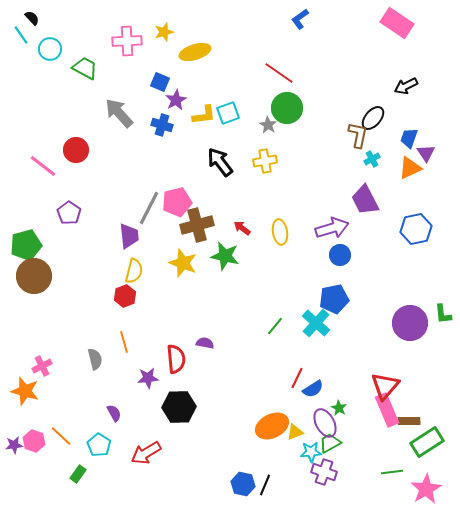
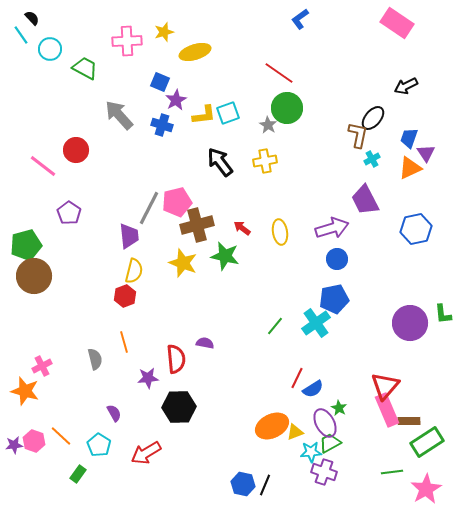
gray arrow at (119, 113): moved 2 px down
blue circle at (340, 255): moved 3 px left, 4 px down
cyan cross at (316, 323): rotated 12 degrees clockwise
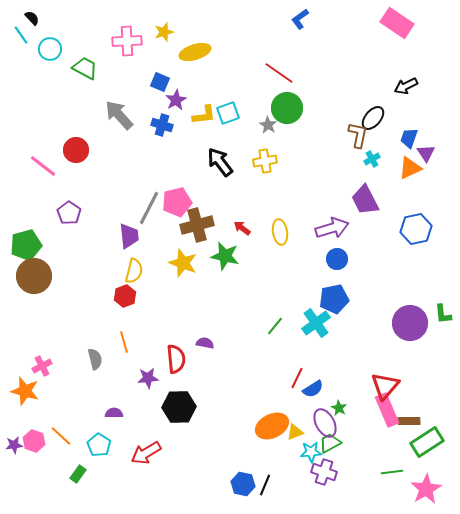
purple semicircle at (114, 413): rotated 60 degrees counterclockwise
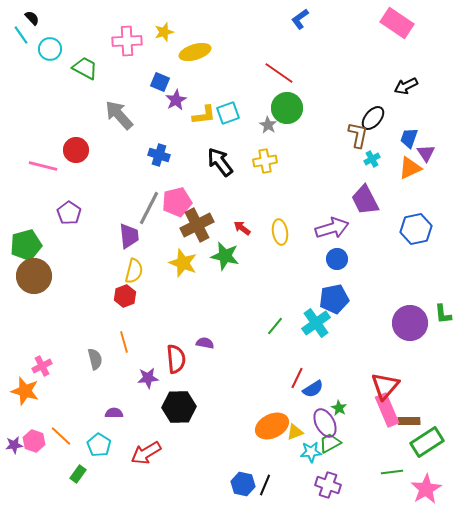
blue cross at (162, 125): moved 3 px left, 30 px down
pink line at (43, 166): rotated 24 degrees counterclockwise
brown cross at (197, 225): rotated 12 degrees counterclockwise
purple cross at (324, 472): moved 4 px right, 13 px down
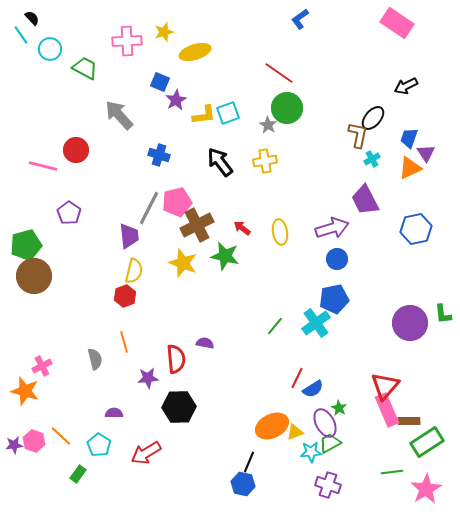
black line at (265, 485): moved 16 px left, 23 px up
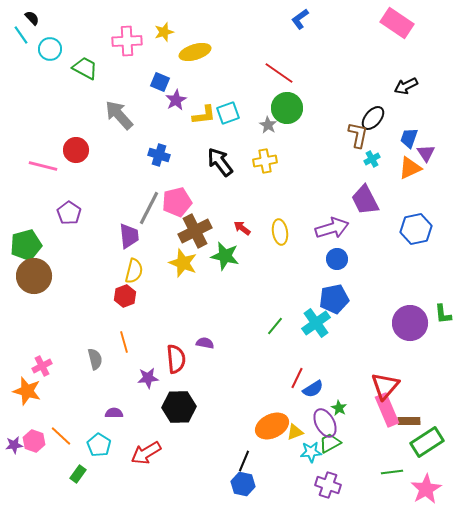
brown cross at (197, 225): moved 2 px left, 6 px down
orange star at (25, 391): moved 2 px right
black line at (249, 462): moved 5 px left, 1 px up
